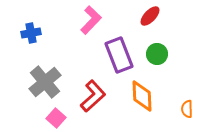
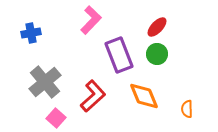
red ellipse: moved 7 px right, 11 px down
orange diamond: moved 2 px right; rotated 20 degrees counterclockwise
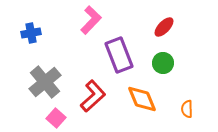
red ellipse: moved 7 px right
green circle: moved 6 px right, 9 px down
orange diamond: moved 2 px left, 3 px down
